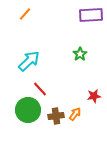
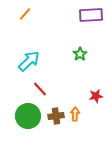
red star: moved 2 px right
green circle: moved 6 px down
orange arrow: rotated 32 degrees counterclockwise
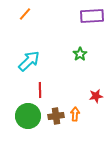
purple rectangle: moved 1 px right, 1 px down
red line: moved 1 px down; rotated 42 degrees clockwise
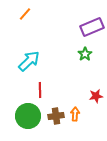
purple rectangle: moved 11 px down; rotated 20 degrees counterclockwise
green star: moved 5 px right
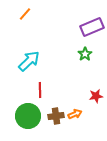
orange arrow: rotated 64 degrees clockwise
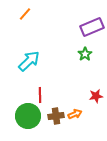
red line: moved 5 px down
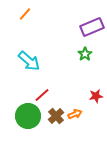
cyan arrow: rotated 85 degrees clockwise
red line: moved 2 px right; rotated 49 degrees clockwise
brown cross: rotated 35 degrees counterclockwise
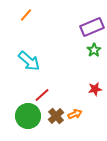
orange line: moved 1 px right, 1 px down
green star: moved 9 px right, 4 px up
red star: moved 1 px left, 7 px up
